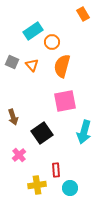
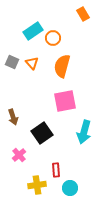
orange circle: moved 1 px right, 4 px up
orange triangle: moved 2 px up
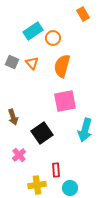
cyan arrow: moved 1 px right, 2 px up
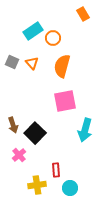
brown arrow: moved 8 px down
black square: moved 7 px left; rotated 10 degrees counterclockwise
